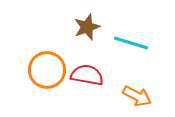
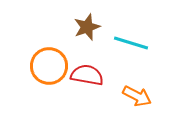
orange circle: moved 2 px right, 4 px up
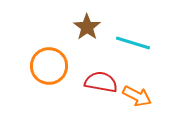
brown star: rotated 16 degrees counterclockwise
cyan line: moved 2 px right
red semicircle: moved 14 px right, 7 px down
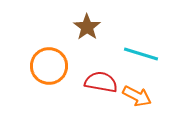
cyan line: moved 8 px right, 11 px down
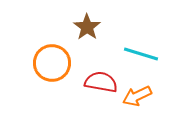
orange circle: moved 3 px right, 3 px up
orange arrow: rotated 128 degrees clockwise
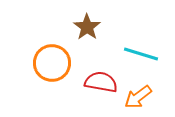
orange arrow: moved 1 px right, 1 px down; rotated 12 degrees counterclockwise
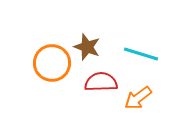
brown star: moved 20 px down; rotated 16 degrees counterclockwise
red semicircle: rotated 12 degrees counterclockwise
orange arrow: moved 1 px down
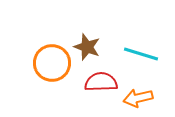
orange arrow: rotated 24 degrees clockwise
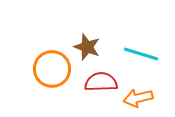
orange circle: moved 6 px down
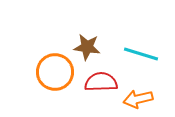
brown star: rotated 12 degrees counterclockwise
orange circle: moved 3 px right, 3 px down
orange arrow: moved 1 px down
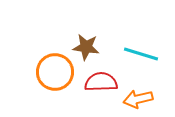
brown star: moved 1 px left
